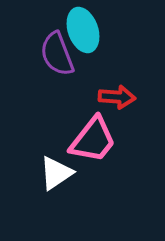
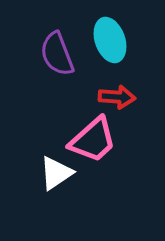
cyan ellipse: moved 27 px right, 10 px down
pink trapezoid: rotated 10 degrees clockwise
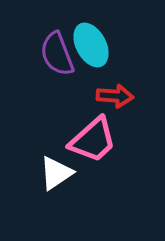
cyan ellipse: moved 19 px left, 5 px down; rotated 9 degrees counterclockwise
red arrow: moved 2 px left, 1 px up
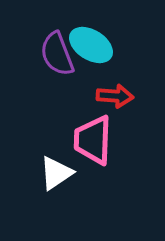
cyan ellipse: rotated 30 degrees counterclockwise
pink trapezoid: rotated 134 degrees clockwise
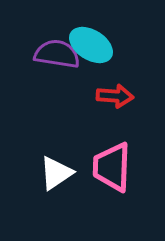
purple semicircle: rotated 120 degrees clockwise
pink trapezoid: moved 19 px right, 27 px down
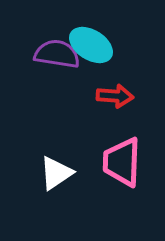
pink trapezoid: moved 10 px right, 5 px up
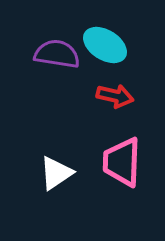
cyan ellipse: moved 14 px right
red arrow: rotated 9 degrees clockwise
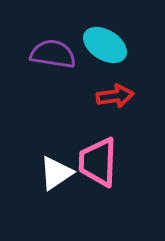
purple semicircle: moved 4 px left
red arrow: rotated 21 degrees counterclockwise
pink trapezoid: moved 24 px left
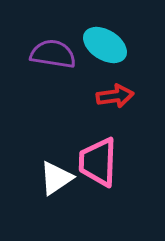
white triangle: moved 5 px down
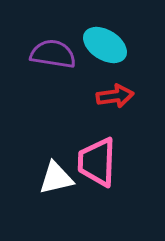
pink trapezoid: moved 1 px left
white triangle: rotated 21 degrees clockwise
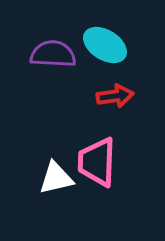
purple semicircle: rotated 6 degrees counterclockwise
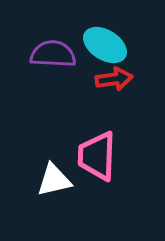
red arrow: moved 1 px left, 17 px up
pink trapezoid: moved 6 px up
white triangle: moved 2 px left, 2 px down
